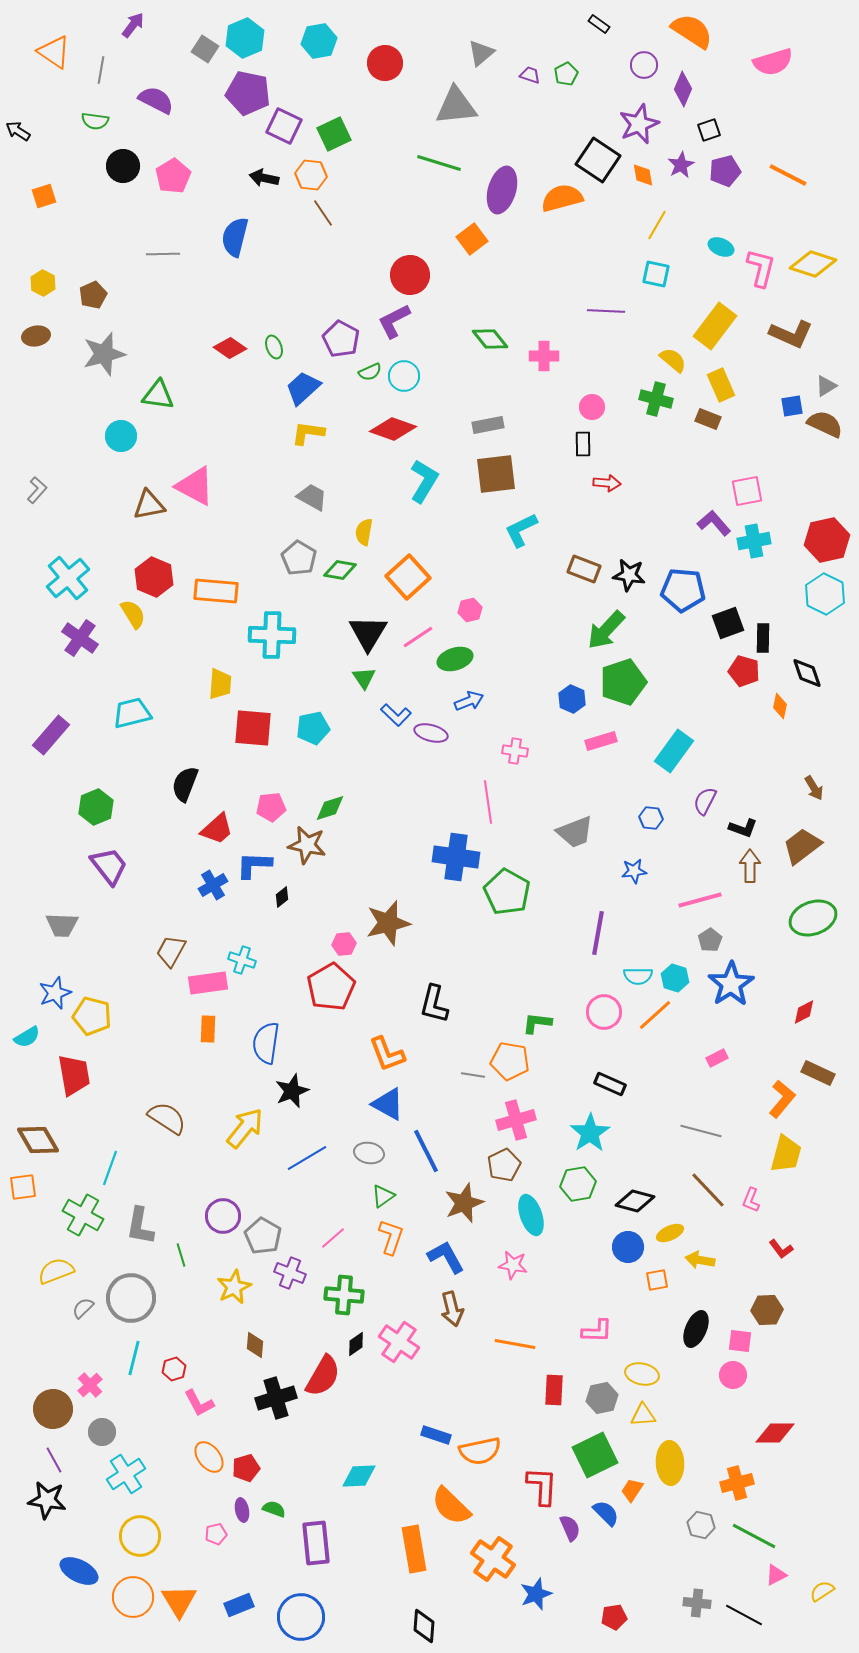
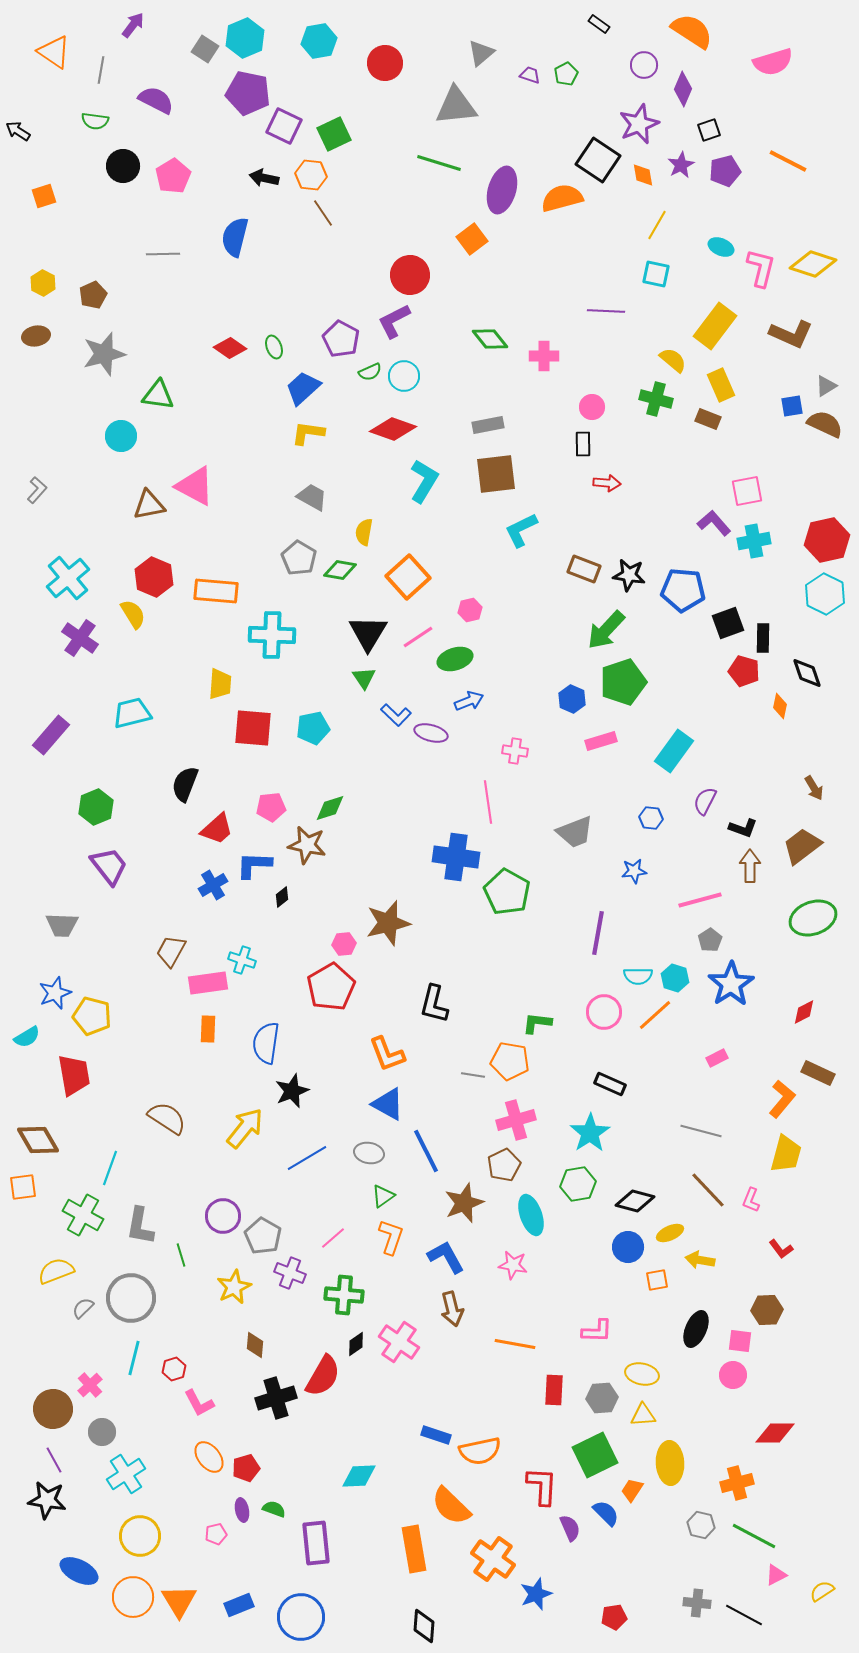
orange line at (788, 175): moved 14 px up
gray hexagon at (602, 1398): rotated 8 degrees clockwise
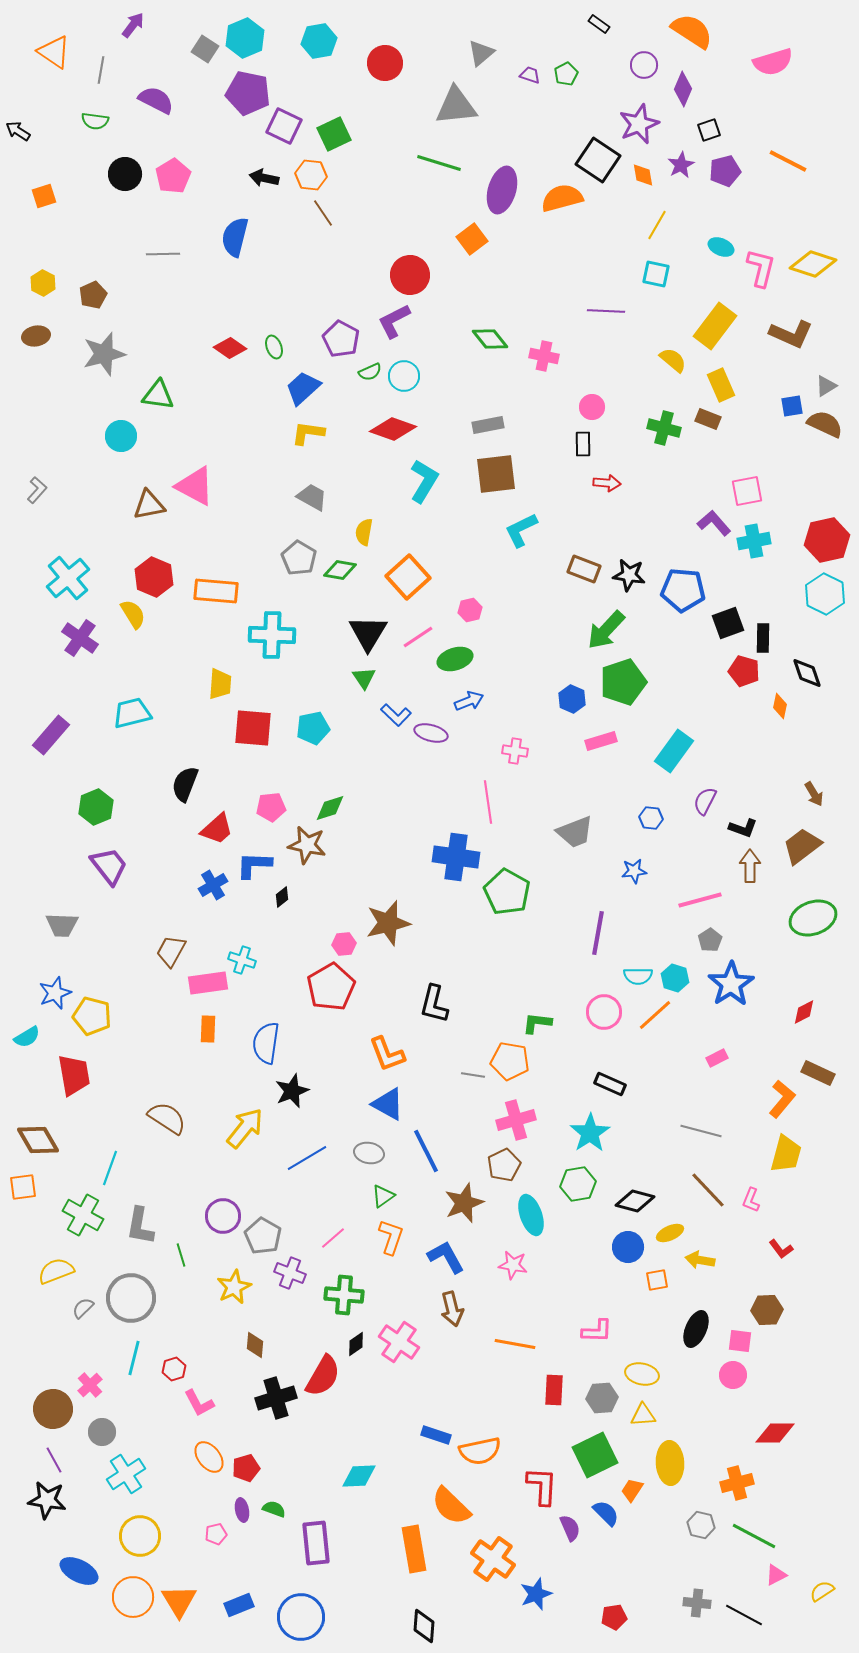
black circle at (123, 166): moved 2 px right, 8 px down
pink cross at (544, 356): rotated 12 degrees clockwise
green cross at (656, 399): moved 8 px right, 29 px down
brown arrow at (814, 788): moved 6 px down
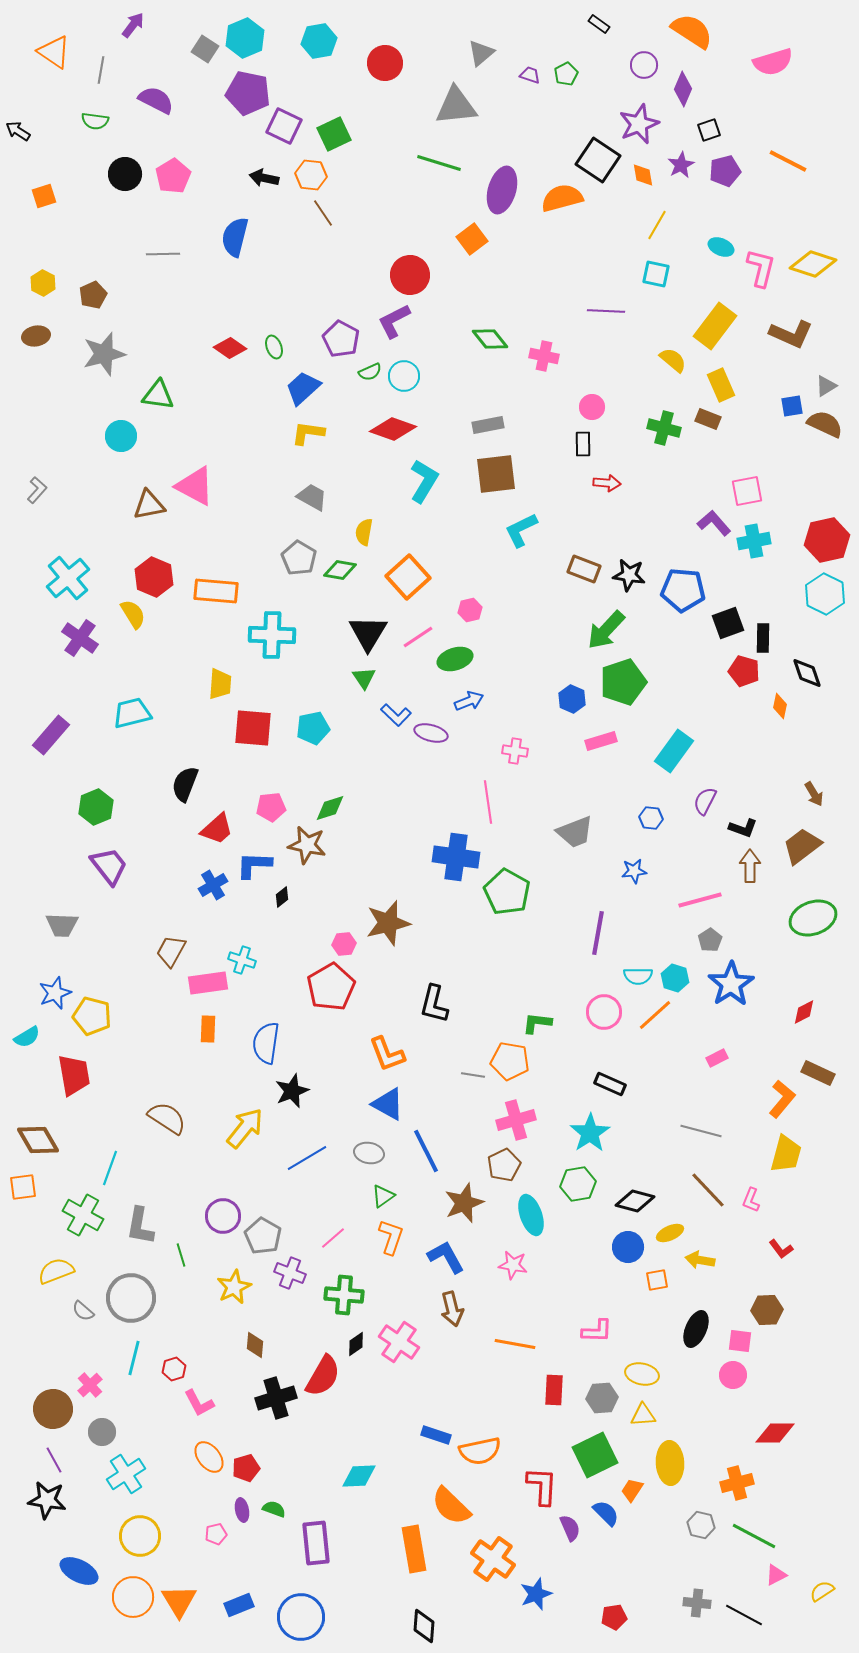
gray semicircle at (83, 1308): moved 3 px down; rotated 95 degrees counterclockwise
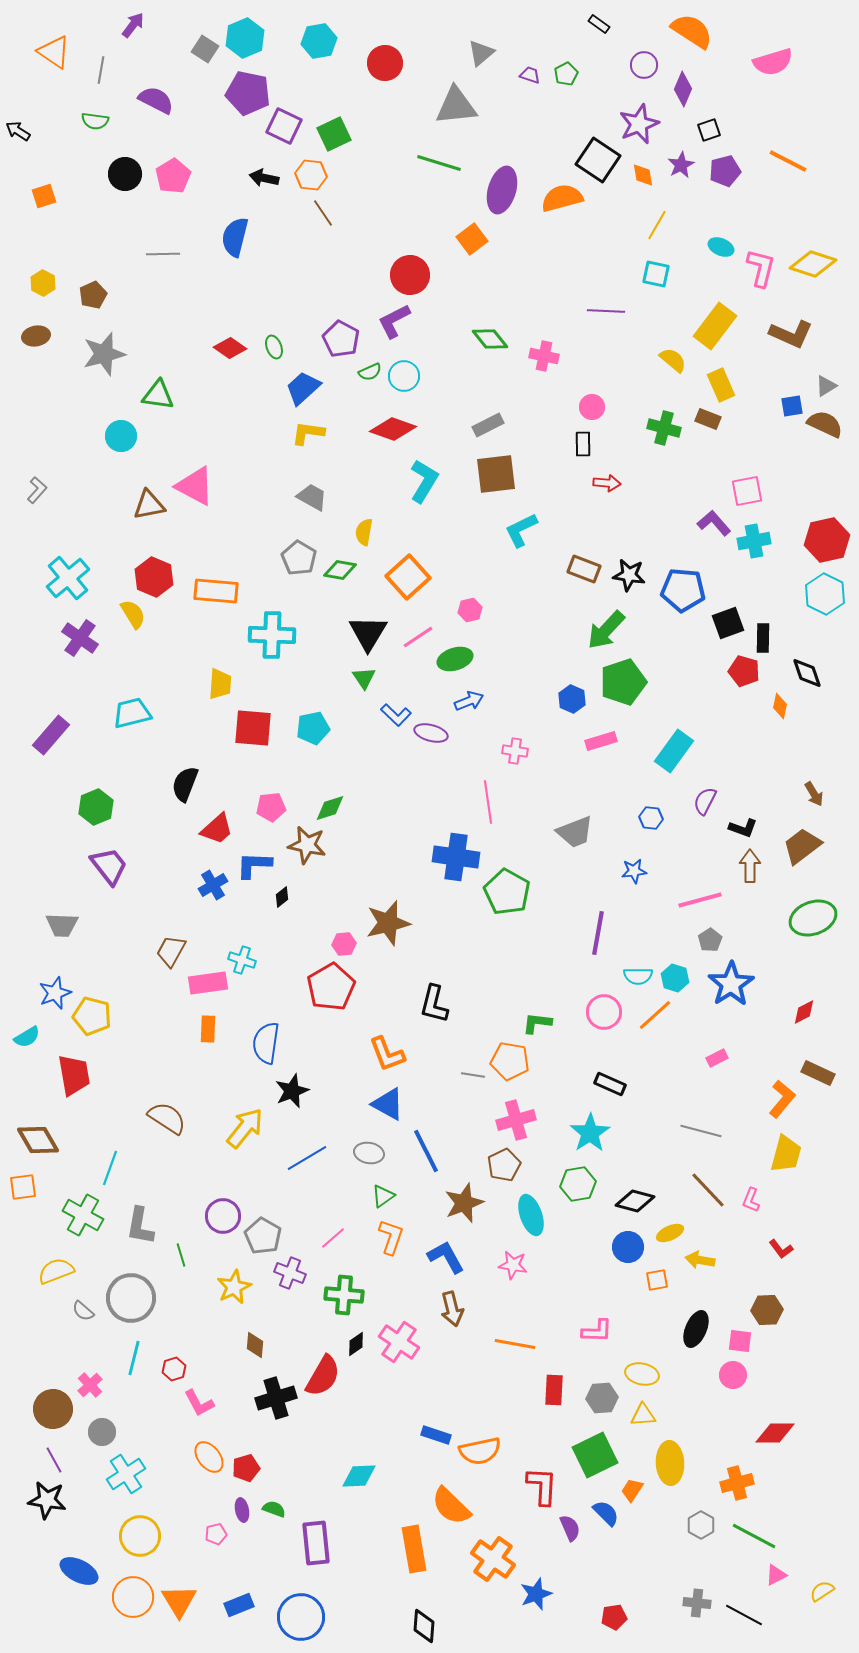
gray rectangle at (488, 425): rotated 16 degrees counterclockwise
gray hexagon at (701, 1525): rotated 16 degrees clockwise
